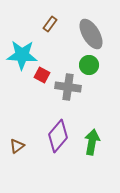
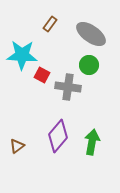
gray ellipse: rotated 24 degrees counterclockwise
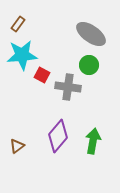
brown rectangle: moved 32 px left
cyan star: rotated 8 degrees counterclockwise
green arrow: moved 1 px right, 1 px up
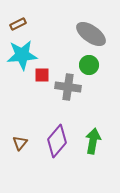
brown rectangle: rotated 28 degrees clockwise
red square: rotated 28 degrees counterclockwise
purple diamond: moved 1 px left, 5 px down
brown triangle: moved 3 px right, 3 px up; rotated 14 degrees counterclockwise
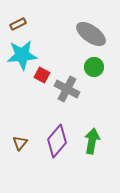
green circle: moved 5 px right, 2 px down
red square: rotated 28 degrees clockwise
gray cross: moved 1 px left, 2 px down; rotated 20 degrees clockwise
green arrow: moved 1 px left
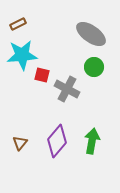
red square: rotated 14 degrees counterclockwise
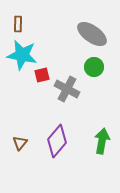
brown rectangle: rotated 63 degrees counterclockwise
gray ellipse: moved 1 px right
cyan star: rotated 16 degrees clockwise
red square: rotated 28 degrees counterclockwise
green arrow: moved 10 px right
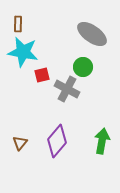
cyan star: moved 1 px right, 3 px up
green circle: moved 11 px left
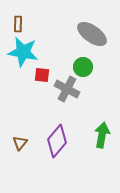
red square: rotated 21 degrees clockwise
green arrow: moved 6 px up
